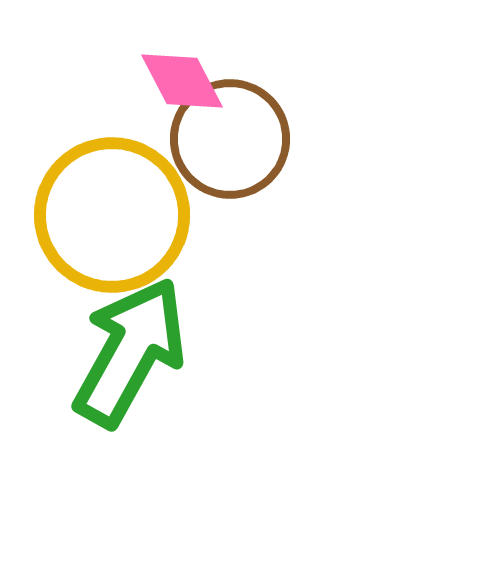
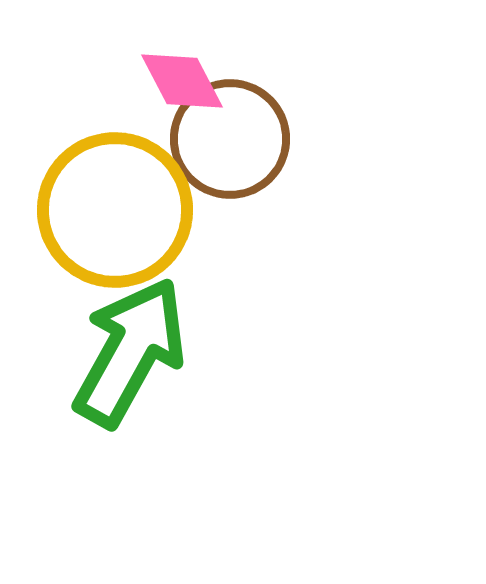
yellow circle: moved 3 px right, 5 px up
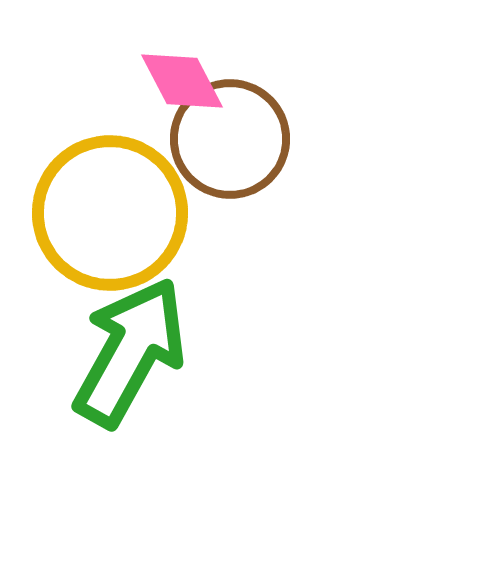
yellow circle: moved 5 px left, 3 px down
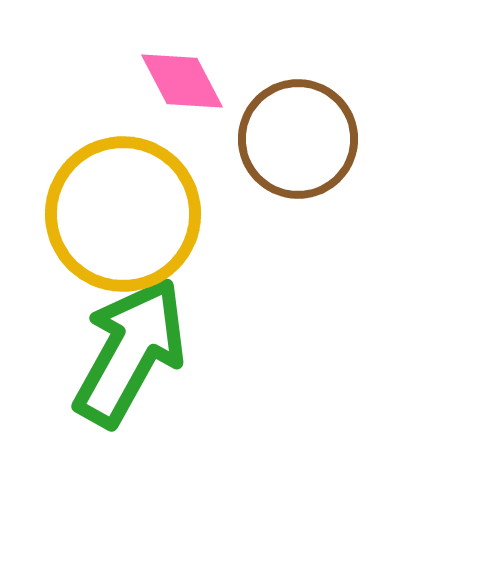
brown circle: moved 68 px right
yellow circle: moved 13 px right, 1 px down
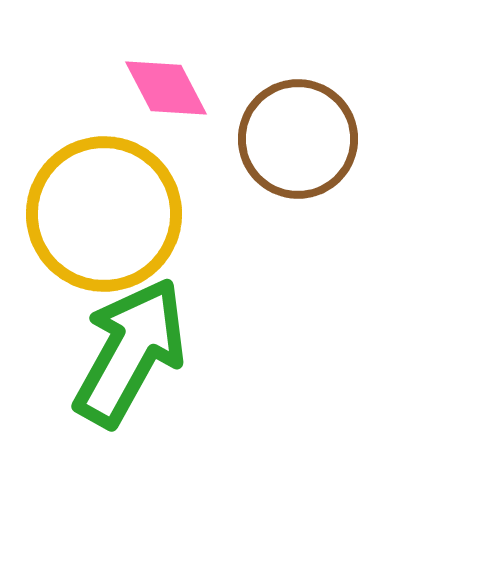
pink diamond: moved 16 px left, 7 px down
yellow circle: moved 19 px left
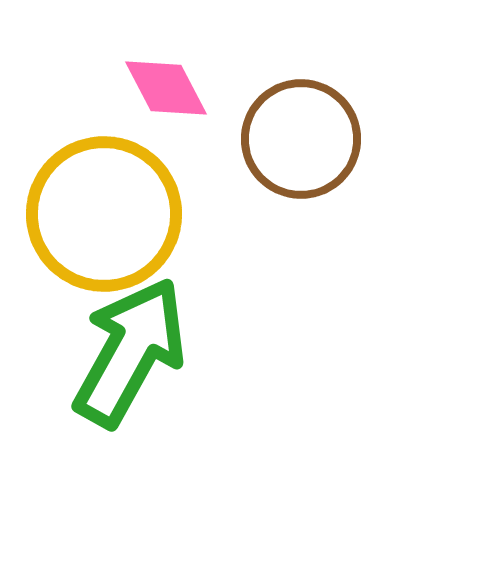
brown circle: moved 3 px right
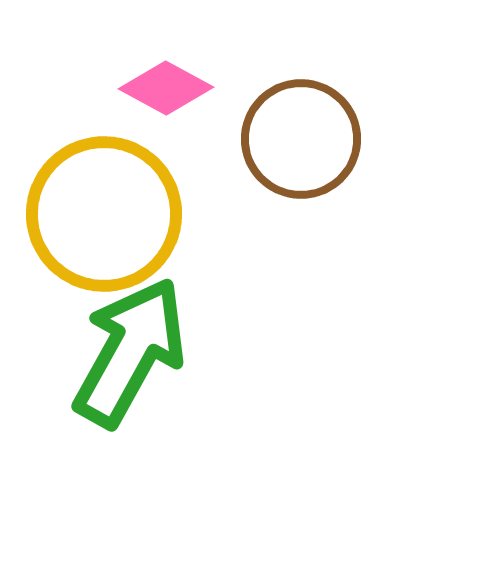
pink diamond: rotated 34 degrees counterclockwise
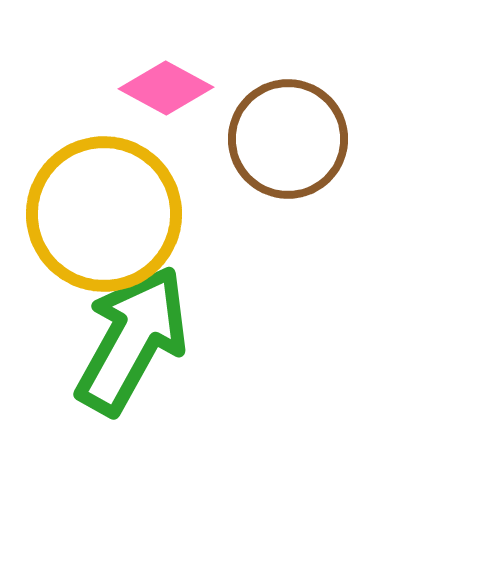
brown circle: moved 13 px left
green arrow: moved 2 px right, 12 px up
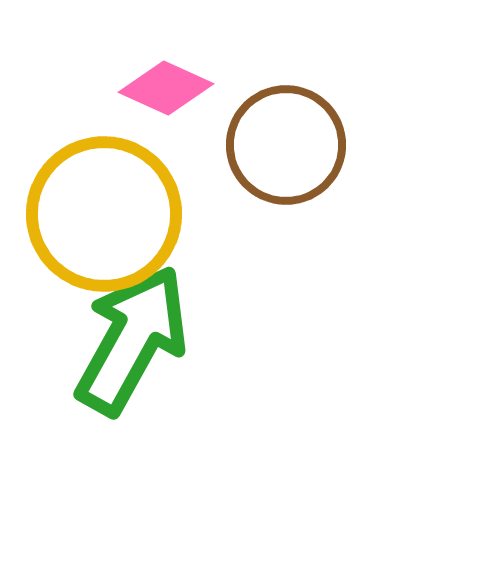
pink diamond: rotated 4 degrees counterclockwise
brown circle: moved 2 px left, 6 px down
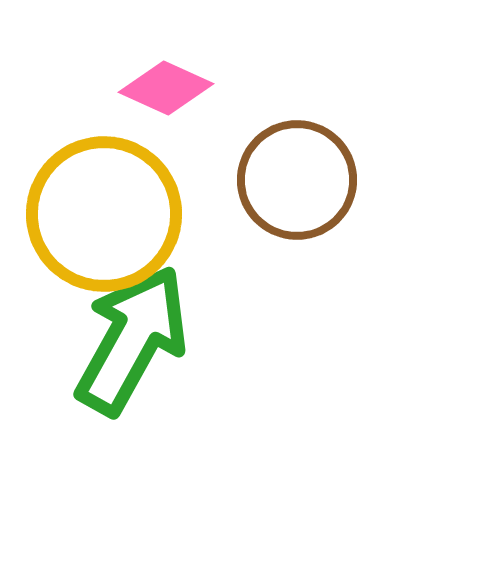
brown circle: moved 11 px right, 35 px down
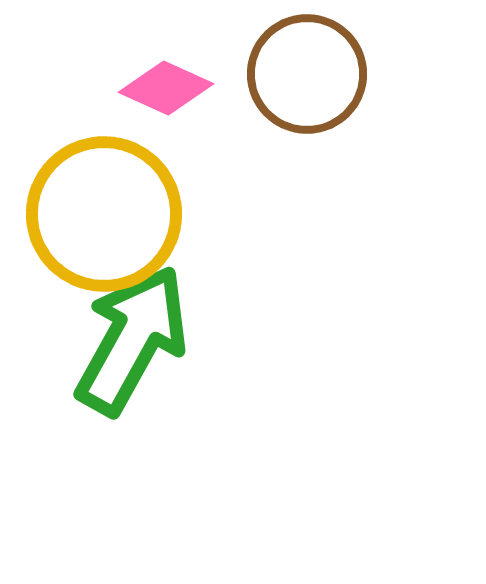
brown circle: moved 10 px right, 106 px up
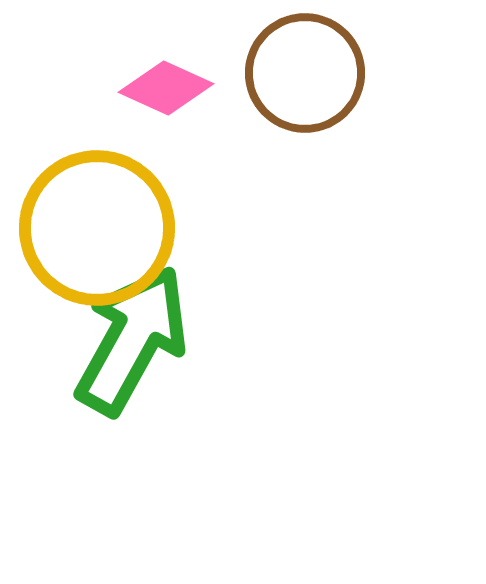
brown circle: moved 2 px left, 1 px up
yellow circle: moved 7 px left, 14 px down
